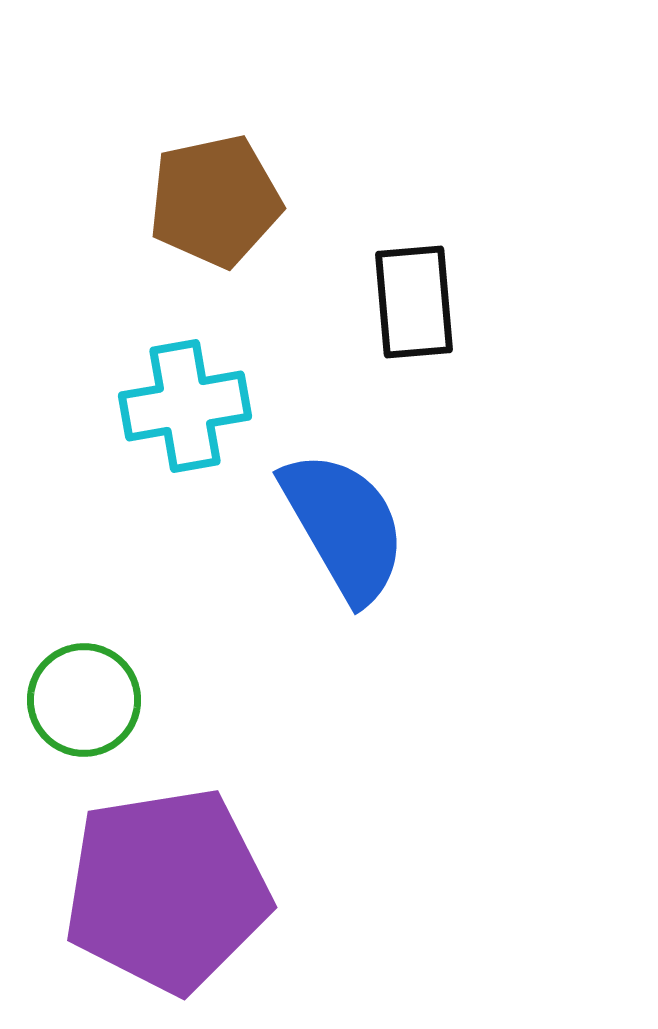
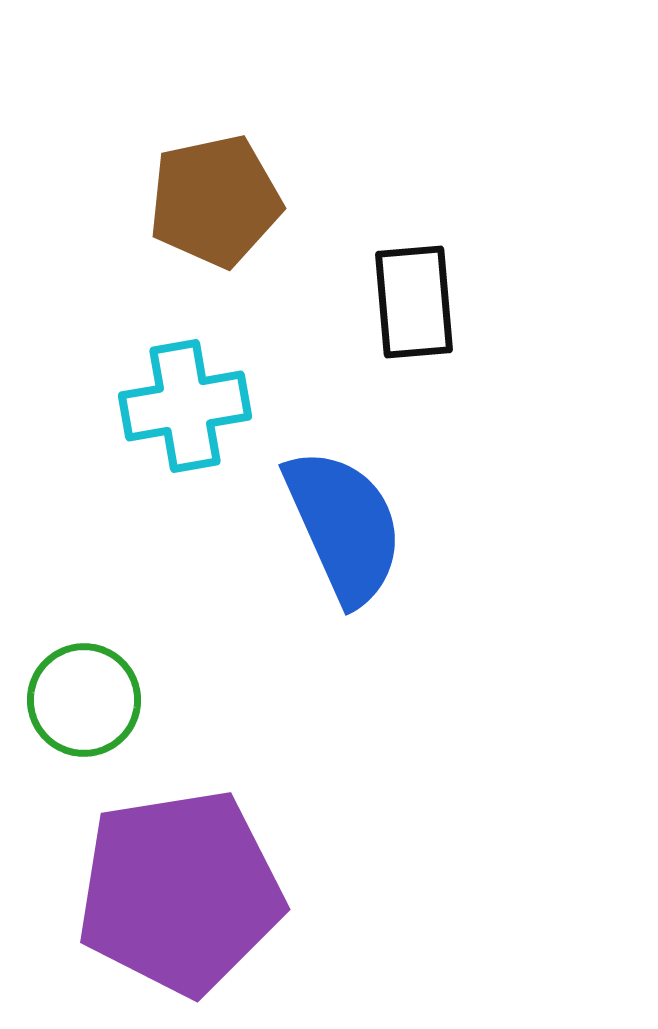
blue semicircle: rotated 6 degrees clockwise
purple pentagon: moved 13 px right, 2 px down
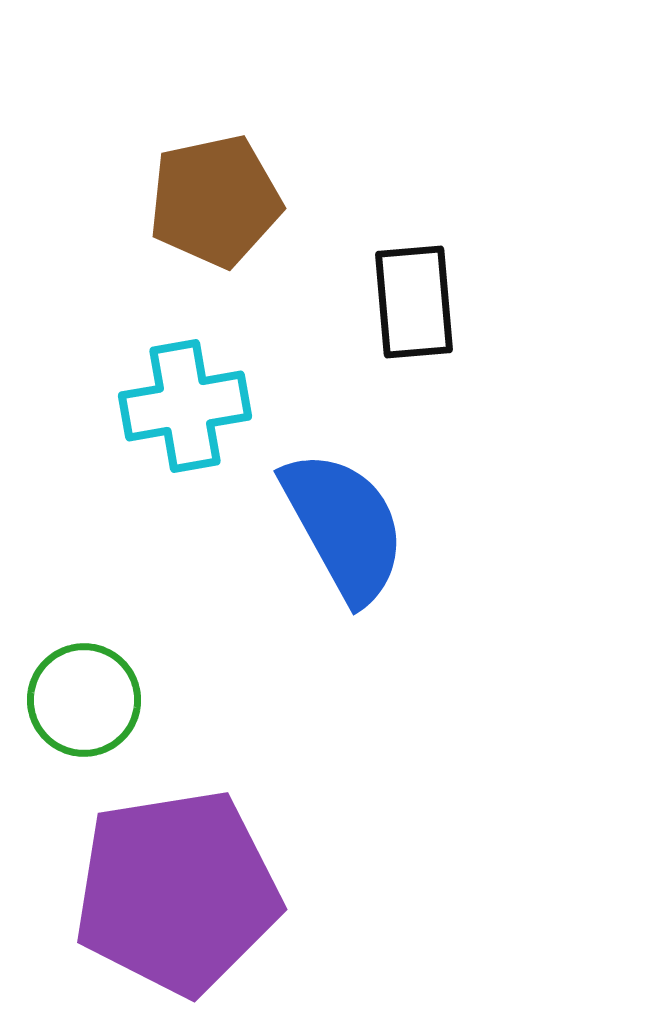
blue semicircle: rotated 5 degrees counterclockwise
purple pentagon: moved 3 px left
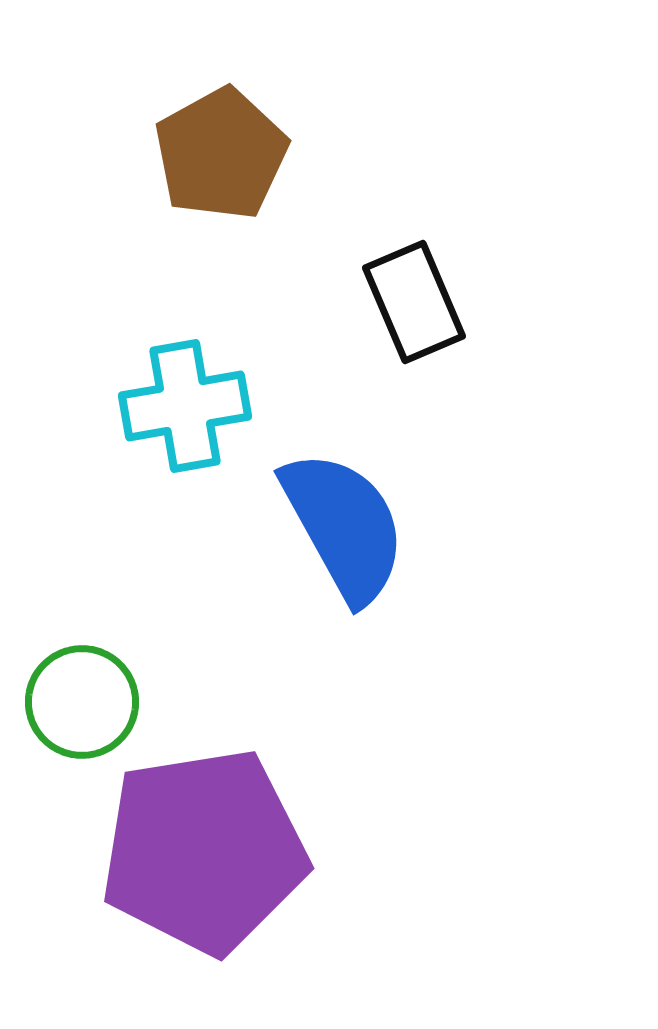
brown pentagon: moved 6 px right, 47 px up; rotated 17 degrees counterclockwise
black rectangle: rotated 18 degrees counterclockwise
green circle: moved 2 px left, 2 px down
purple pentagon: moved 27 px right, 41 px up
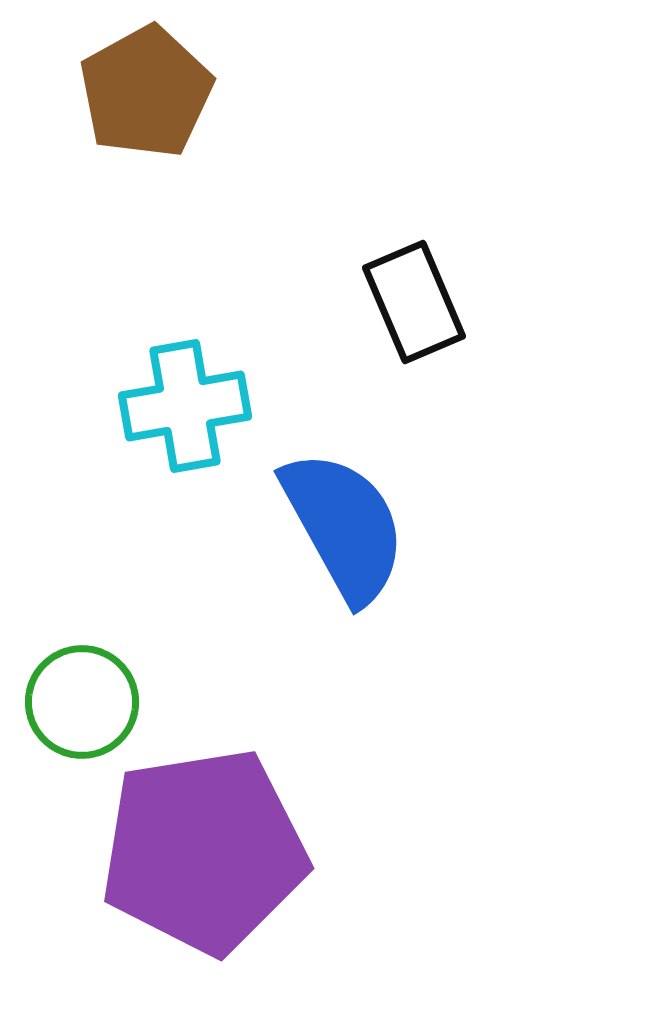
brown pentagon: moved 75 px left, 62 px up
